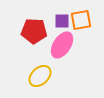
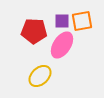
orange square: moved 1 px right, 1 px down
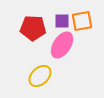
red pentagon: moved 1 px left, 3 px up
